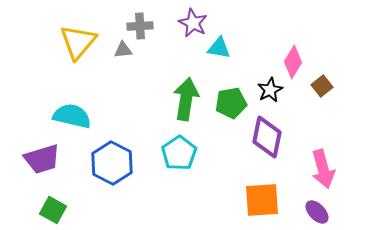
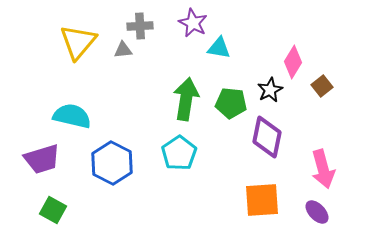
green pentagon: rotated 16 degrees clockwise
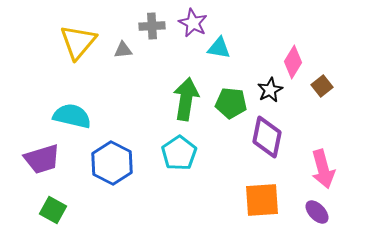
gray cross: moved 12 px right
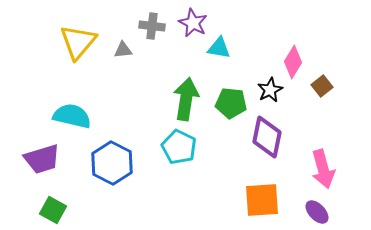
gray cross: rotated 10 degrees clockwise
cyan pentagon: moved 6 px up; rotated 12 degrees counterclockwise
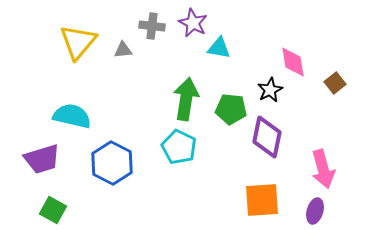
pink diamond: rotated 40 degrees counterclockwise
brown square: moved 13 px right, 3 px up
green pentagon: moved 6 px down
purple ellipse: moved 2 px left, 1 px up; rotated 60 degrees clockwise
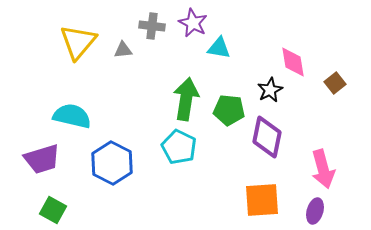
green pentagon: moved 2 px left, 1 px down
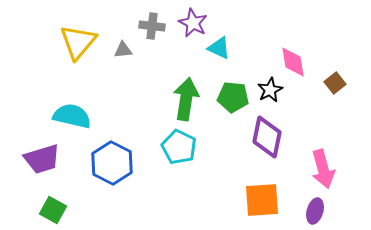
cyan triangle: rotated 15 degrees clockwise
green pentagon: moved 4 px right, 13 px up
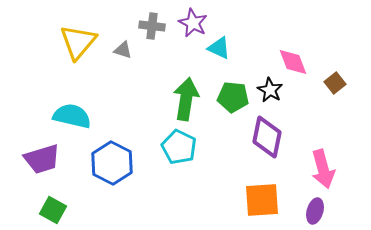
gray triangle: rotated 24 degrees clockwise
pink diamond: rotated 12 degrees counterclockwise
black star: rotated 15 degrees counterclockwise
